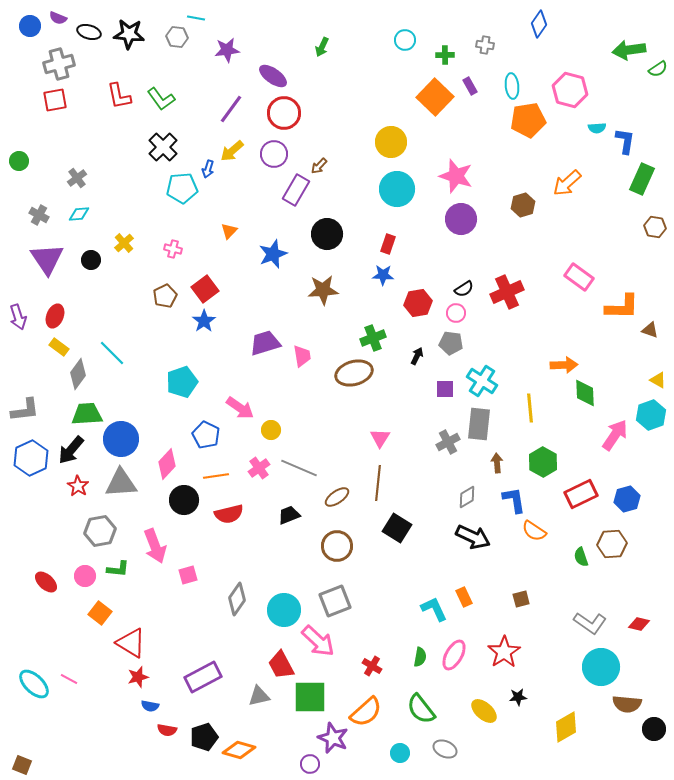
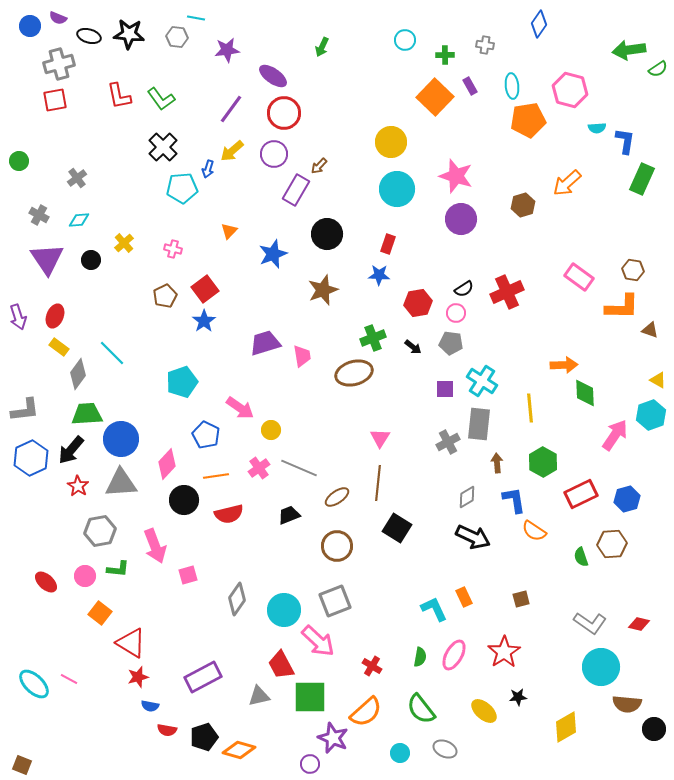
black ellipse at (89, 32): moved 4 px down
cyan diamond at (79, 214): moved 6 px down
brown hexagon at (655, 227): moved 22 px left, 43 px down
blue star at (383, 275): moved 4 px left
brown star at (323, 290): rotated 16 degrees counterclockwise
black arrow at (417, 356): moved 4 px left, 9 px up; rotated 102 degrees clockwise
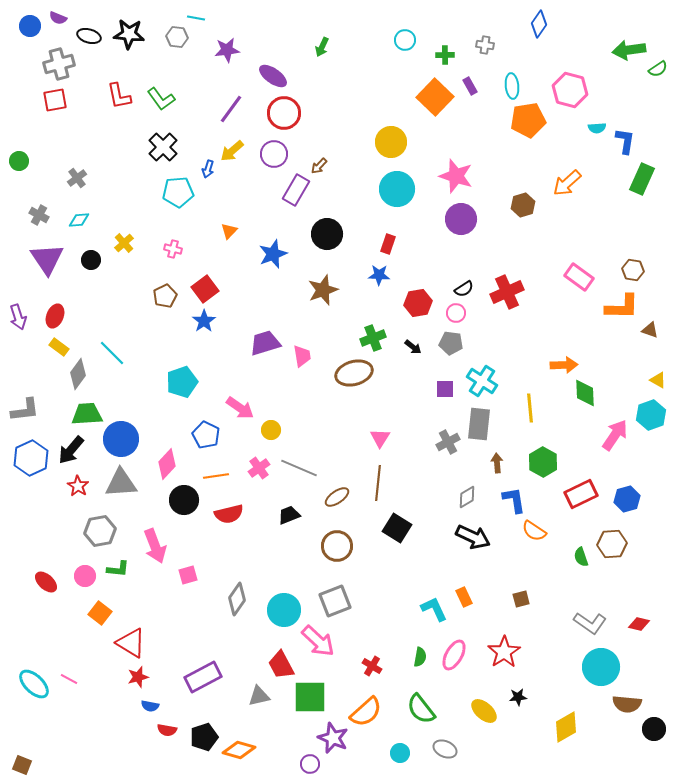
cyan pentagon at (182, 188): moved 4 px left, 4 px down
